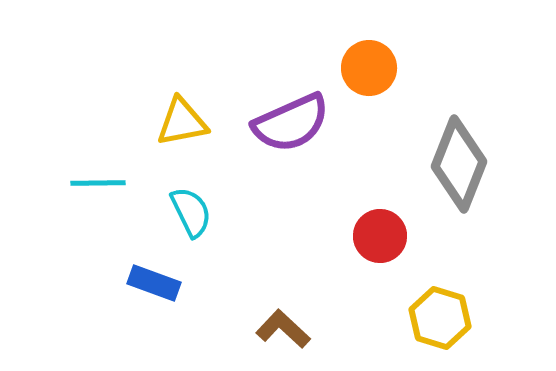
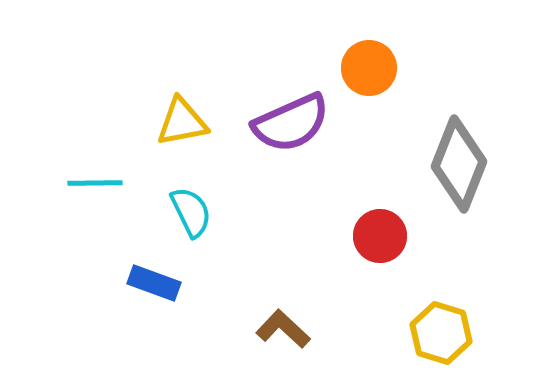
cyan line: moved 3 px left
yellow hexagon: moved 1 px right, 15 px down
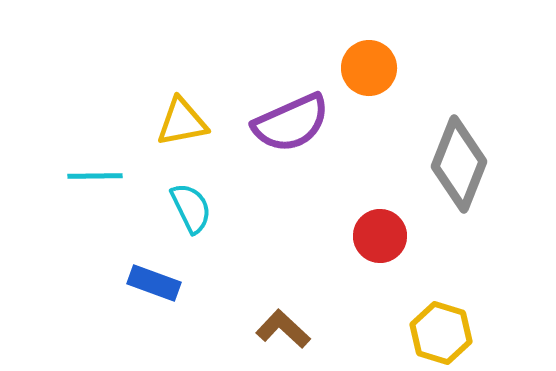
cyan line: moved 7 px up
cyan semicircle: moved 4 px up
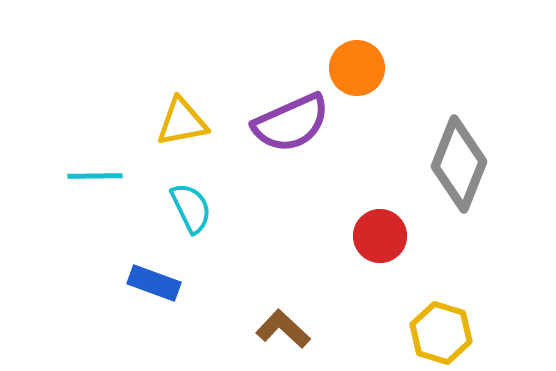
orange circle: moved 12 px left
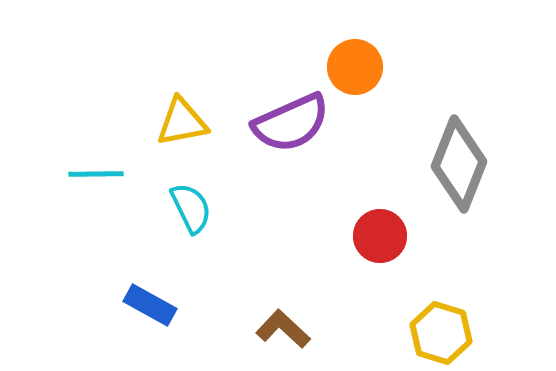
orange circle: moved 2 px left, 1 px up
cyan line: moved 1 px right, 2 px up
blue rectangle: moved 4 px left, 22 px down; rotated 9 degrees clockwise
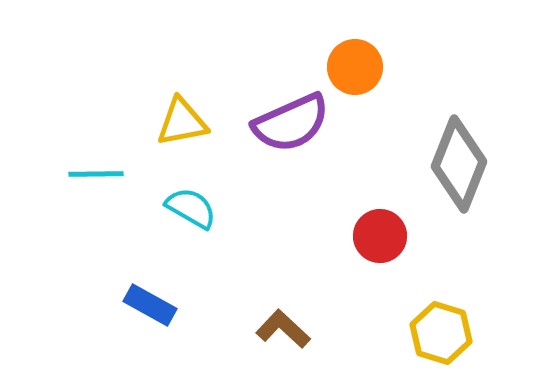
cyan semicircle: rotated 34 degrees counterclockwise
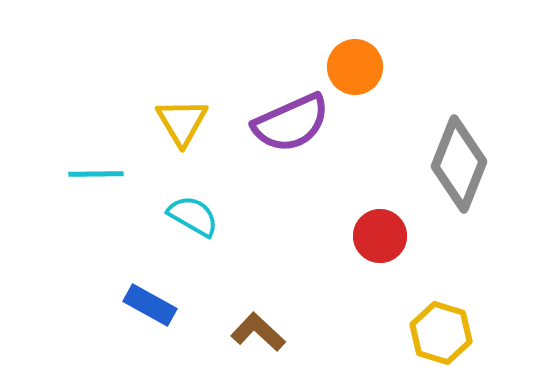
yellow triangle: rotated 50 degrees counterclockwise
cyan semicircle: moved 2 px right, 8 px down
brown L-shape: moved 25 px left, 3 px down
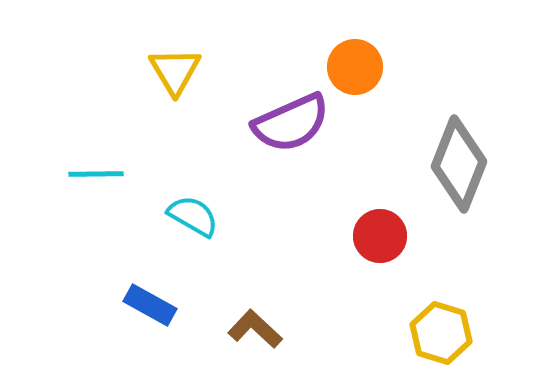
yellow triangle: moved 7 px left, 51 px up
brown L-shape: moved 3 px left, 3 px up
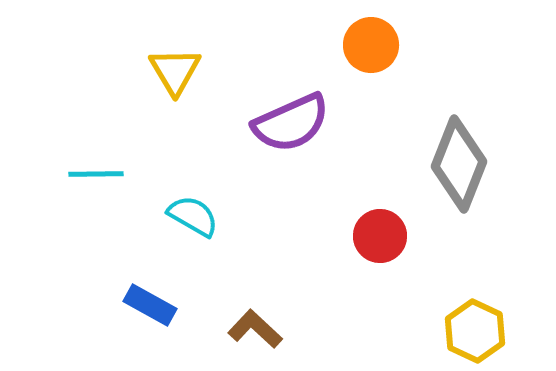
orange circle: moved 16 px right, 22 px up
yellow hexagon: moved 34 px right, 2 px up; rotated 8 degrees clockwise
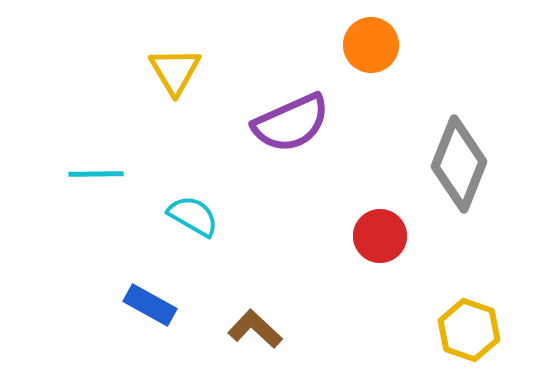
yellow hexagon: moved 6 px left, 1 px up; rotated 6 degrees counterclockwise
